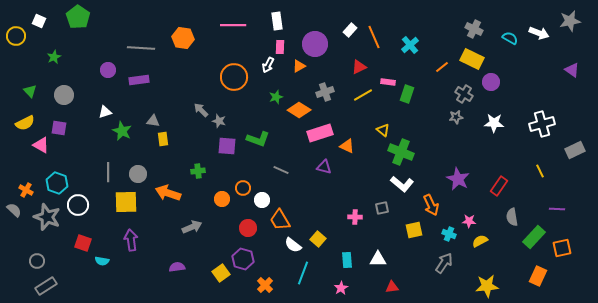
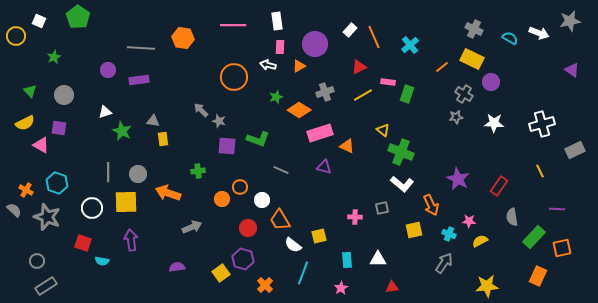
white arrow at (268, 65): rotated 77 degrees clockwise
orange circle at (243, 188): moved 3 px left, 1 px up
white circle at (78, 205): moved 14 px right, 3 px down
yellow square at (318, 239): moved 1 px right, 3 px up; rotated 35 degrees clockwise
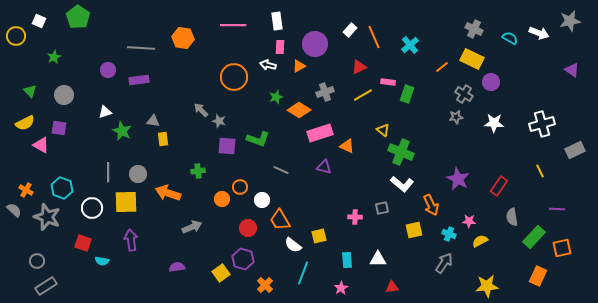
cyan hexagon at (57, 183): moved 5 px right, 5 px down
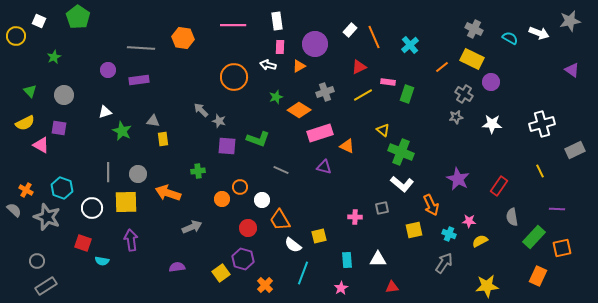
white star at (494, 123): moved 2 px left, 1 px down
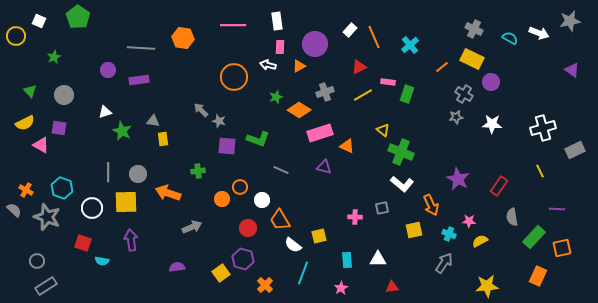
white cross at (542, 124): moved 1 px right, 4 px down
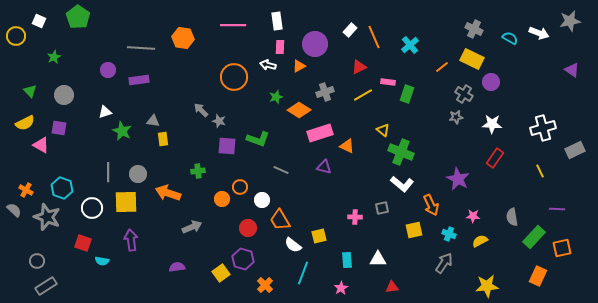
red rectangle at (499, 186): moved 4 px left, 28 px up
pink star at (469, 221): moved 4 px right, 5 px up
